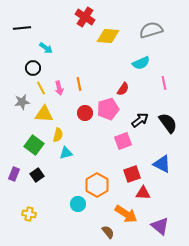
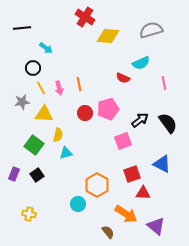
red semicircle: moved 11 px up; rotated 80 degrees clockwise
purple triangle: moved 4 px left
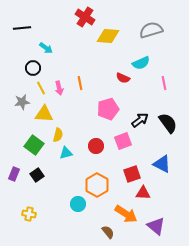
orange line: moved 1 px right, 1 px up
red circle: moved 11 px right, 33 px down
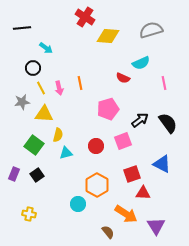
purple triangle: rotated 18 degrees clockwise
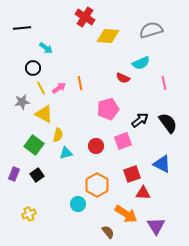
pink arrow: rotated 112 degrees counterclockwise
yellow triangle: rotated 24 degrees clockwise
yellow cross: rotated 32 degrees counterclockwise
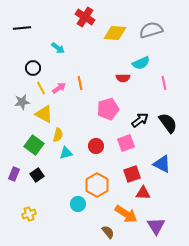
yellow diamond: moved 7 px right, 3 px up
cyan arrow: moved 12 px right
red semicircle: rotated 24 degrees counterclockwise
pink square: moved 3 px right, 2 px down
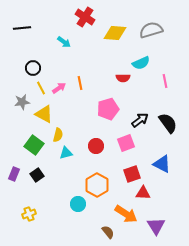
cyan arrow: moved 6 px right, 6 px up
pink line: moved 1 px right, 2 px up
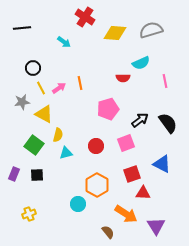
black square: rotated 32 degrees clockwise
